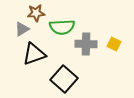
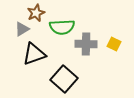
brown star: rotated 18 degrees counterclockwise
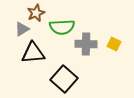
black triangle: moved 1 px left, 1 px up; rotated 15 degrees clockwise
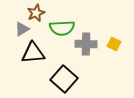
green semicircle: moved 1 px down
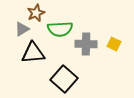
green semicircle: moved 2 px left, 1 px down
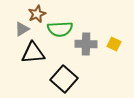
brown star: moved 1 px right, 1 px down
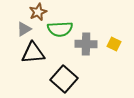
brown star: moved 1 px right, 2 px up
gray triangle: moved 2 px right
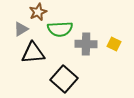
gray triangle: moved 3 px left
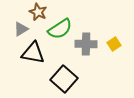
brown star: rotated 24 degrees counterclockwise
green semicircle: rotated 30 degrees counterclockwise
yellow square: rotated 32 degrees clockwise
black triangle: rotated 15 degrees clockwise
